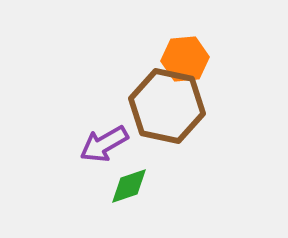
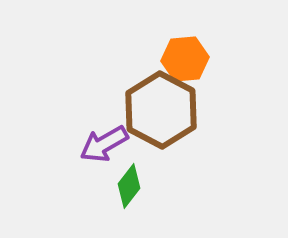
brown hexagon: moved 6 px left, 4 px down; rotated 16 degrees clockwise
green diamond: rotated 33 degrees counterclockwise
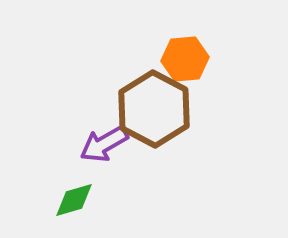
brown hexagon: moved 7 px left, 1 px up
green diamond: moved 55 px left, 14 px down; rotated 36 degrees clockwise
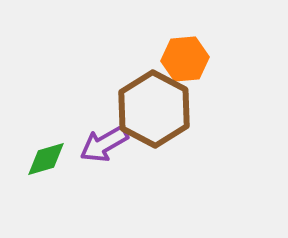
green diamond: moved 28 px left, 41 px up
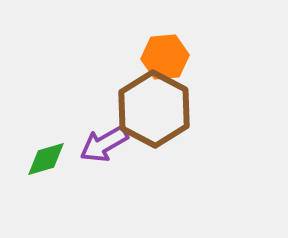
orange hexagon: moved 20 px left, 2 px up
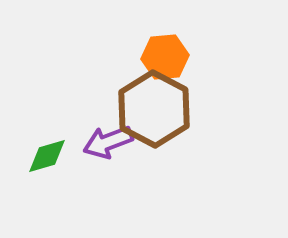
purple arrow: moved 4 px right, 2 px up; rotated 9 degrees clockwise
green diamond: moved 1 px right, 3 px up
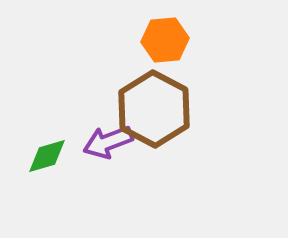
orange hexagon: moved 17 px up
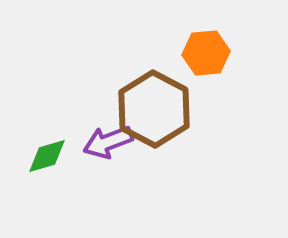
orange hexagon: moved 41 px right, 13 px down
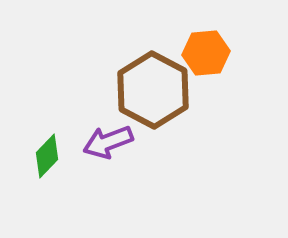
brown hexagon: moved 1 px left, 19 px up
green diamond: rotated 30 degrees counterclockwise
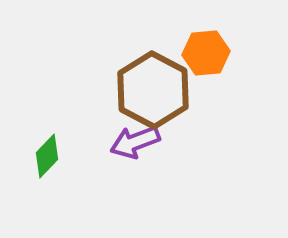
purple arrow: moved 27 px right
